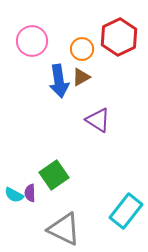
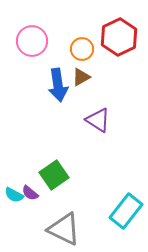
blue arrow: moved 1 px left, 4 px down
purple semicircle: rotated 48 degrees counterclockwise
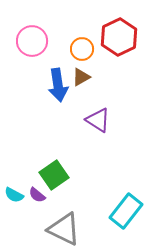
purple semicircle: moved 7 px right, 2 px down
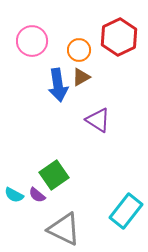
orange circle: moved 3 px left, 1 px down
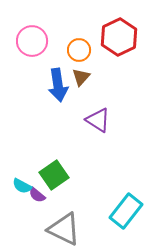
brown triangle: rotated 18 degrees counterclockwise
cyan semicircle: moved 8 px right, 9 px up
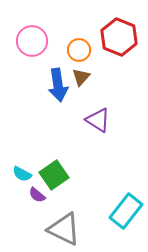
red hexagon: rotated 12 degrees counterclockwise
cyan semicircle: moved 12 px up
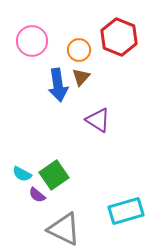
cyan rectangle: rotated 36 degrees clockwise
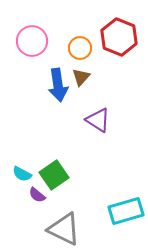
orange circle: moved 1 px right, 2 px up
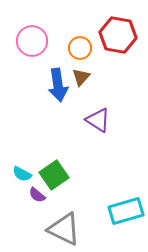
red hexagon: moved 1 px left, 2 px up; rotated 12 degrees counterclockwise
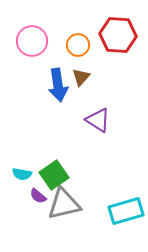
red hexagon: rotated 6 degrees counterclockwise
orange circle: moved 2 px left, 3 px up
cyan semicircle: rotated 18 degrees counterclockwise
purple semicircle: moved 1 px right, 1 px down
gray triangle: moved 25 px up; rotated 39 degrees counterclockwise
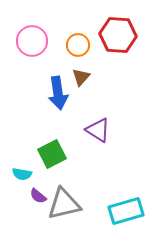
blue arrow: moved 8 px down
purple triangle: moved 10 px down
green square: moved 2 px left, 21 px up; rotated 8 degrees clockwise
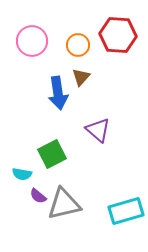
purple triangle: rotated 8 degrees clockwise
